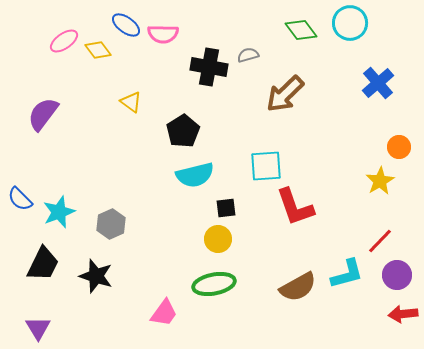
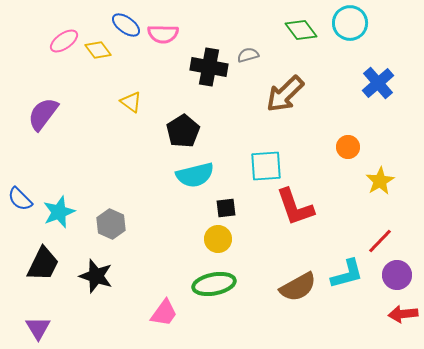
orange circle: moved 51 px left
gray hexagon: rotated 12 degrees counterclockwise
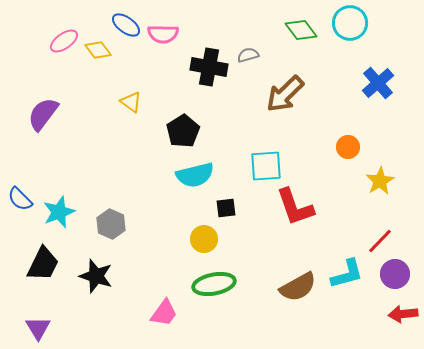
yellow circle: moved 14 px left
purple circle: moved 2 px left, 1 px up
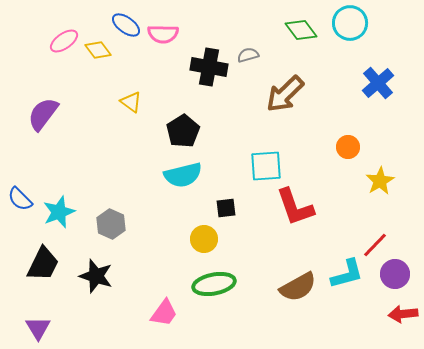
cyan semicircle: moved 12 px left
red line: moved 5 px left, 4 px down
